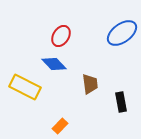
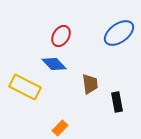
blue ellipse: moved 3 px left
black rectangle: moved 4 px left
orange rectangle: moved 2 px down
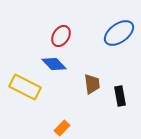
brown trapezoid: moved 2 px right
black rectangle: moved 3 px right, 6 px up
orange rectangle: moved 2 px right
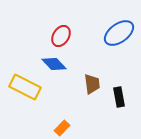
black rectangle: moved 1 px left, 1 px down
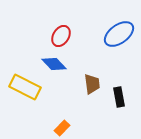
blue ellipse: moved 1 px down
